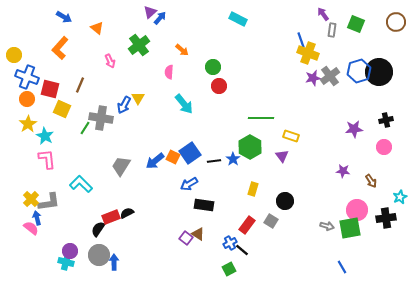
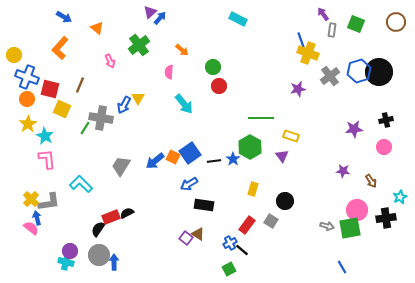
purple star at (313, 78): moved 15 px left, 11 px down
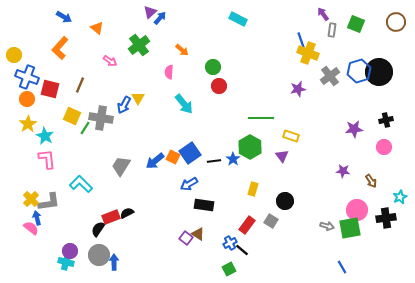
pink arrow at (110, 61): rotated 32 degrees counterclockwise
yellow square at (62, 109): moved 10 px right, 7 px down
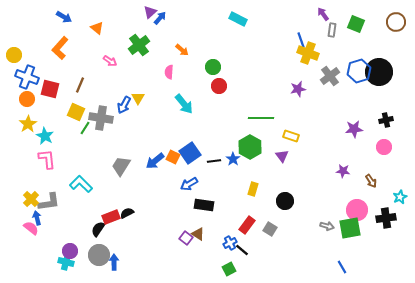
yellow square at (72, 116): moved 4 px right, 4 px up
gray square at (271, 221): moved 1 px left, 8 px down
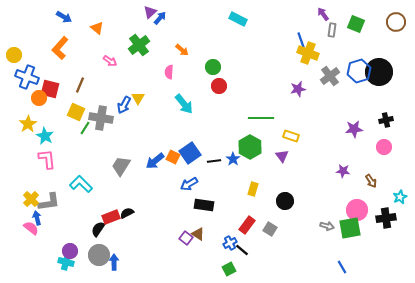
orange circle at (27, 99): moved 12 px right, 1 px up
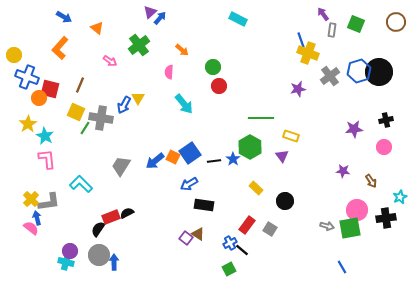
yellow rectangle at (253, 189): moved 3 px right, 1 px up; rotated 64 degrees counterclockwise
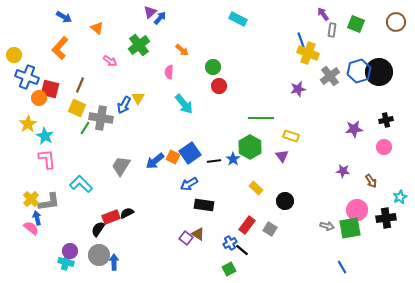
yellow square at (76, 112): moved 1 px right, 4 px up
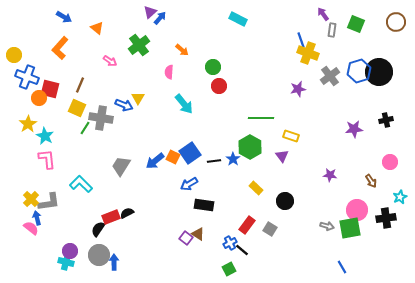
blue arrow at (124, 105): rotated 96 degrees counterclockwise
pink circle at (384, 147): moved 6 px right, 15 px down
purple star at (343, 171): moved 13 px left, 4 px down
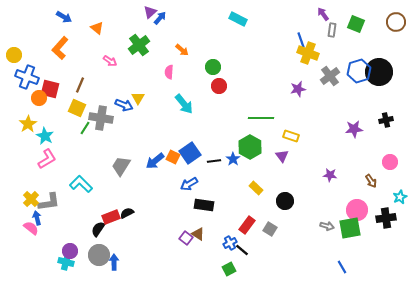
pink L-shape at (47, 159): rotated 65 degrees clockwise
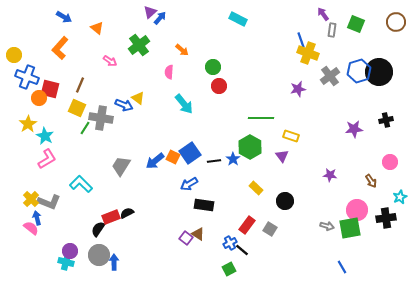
yellow triangle at (138, 98): rotated 24 degrees counterclockwise
gray L-shape at (49, 202): rotated 30 degrees clockwise
